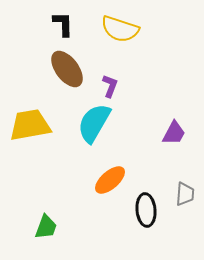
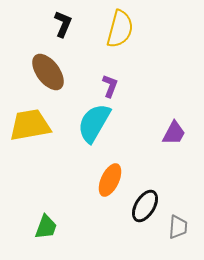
black L-shape: rotated 24 degrees clockwise
yellow semicircle: rotated 93 degrees counterclockwise
brown ellipse: moved 19 px left, 3 px down
orange ellipse: rotated 24 degrees counterclockwise
gray trapezoid: moved 7 px left, 33 px down
black ellipse: moved 1 px left, 4 px up; rotated 36 degrees clockwise
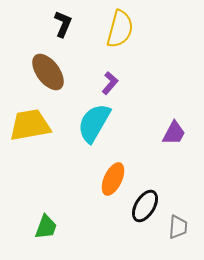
purple L-shape: moved 3 px up; rotated 20 degrees clockwise
orange ellipse: moved 3 px right, 1 px up
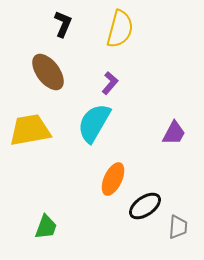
yellow trapezoid: moved 5 px down
black ellipse: rotated 24 degrees clockwise
